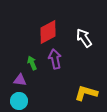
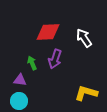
red diamond: rotated 25 degrees clockwise
purple arrow: rotated 150 degrees counterclockwise
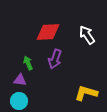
white arrow: moved 3 px right, 3 px up
green arrow: moved 4 px left
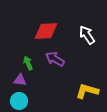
red diamond: moved 2 px left, 1 px up
purple arrow: rotated 102 degrees clockwise
yellow L-shape: moved 1 px right, 2 px up
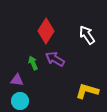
red diamond: rotated 55 degrees counterclockwise
green arrow: moved 5 px right
purple triangle: moved 3 px left
cyan circle: moved 1 px right
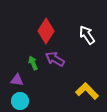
yellow L-shape: rotated 30 degrees clockwise
